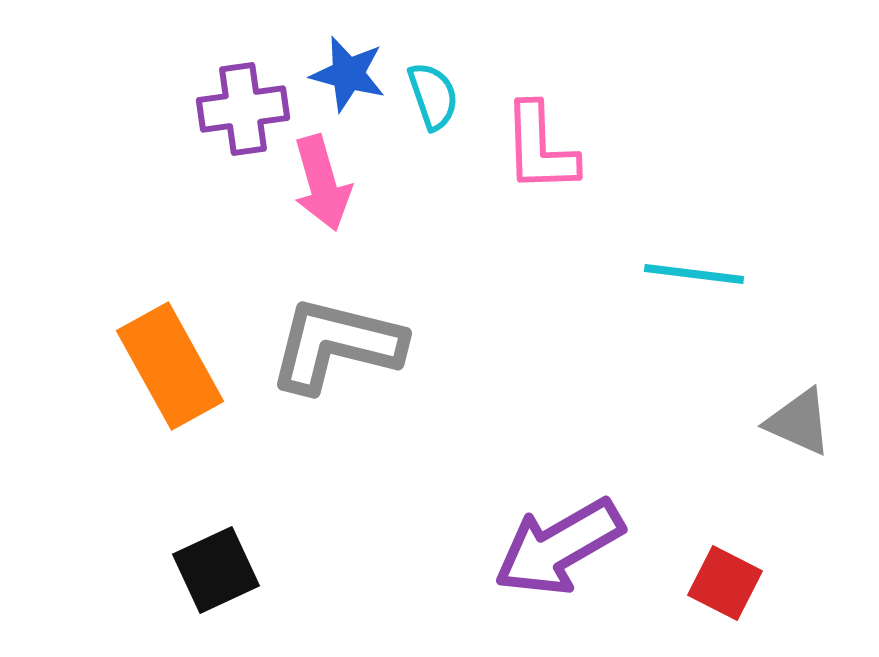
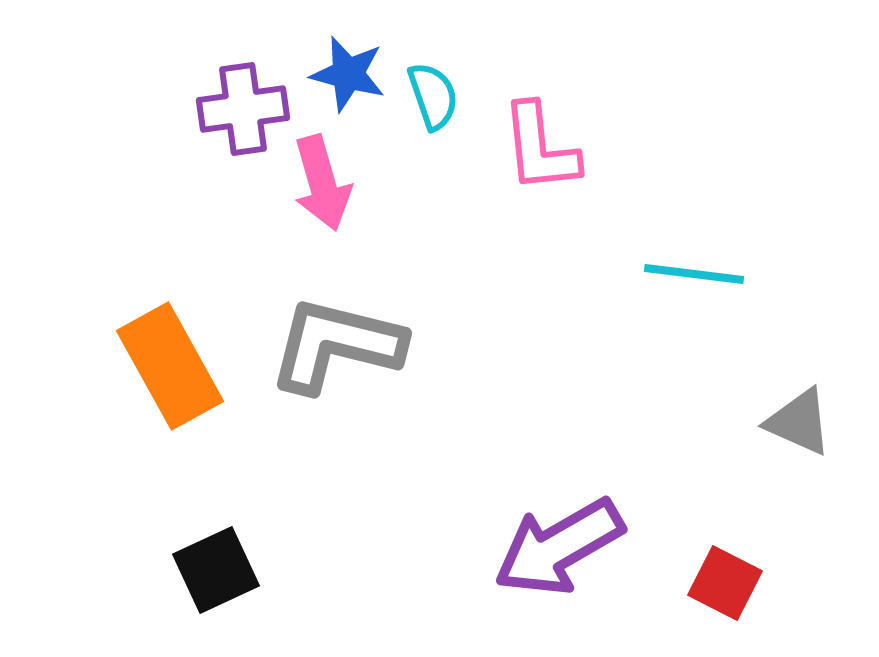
pink L-shape: rotated 4 degrees counterclockwise
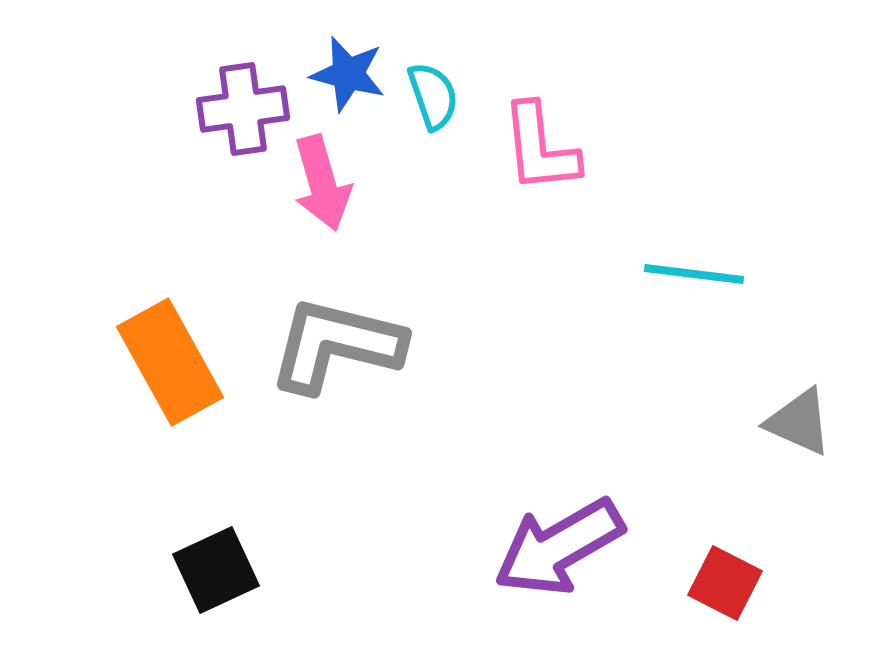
orange rectangle: moved 4 px up
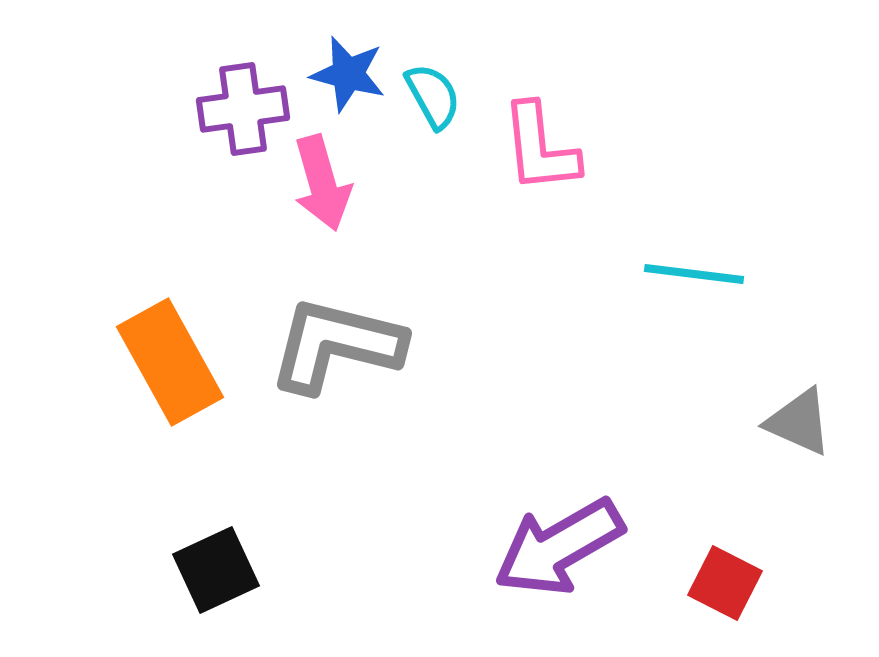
cyan semicircle: rotated 10 degrees counterclockwise
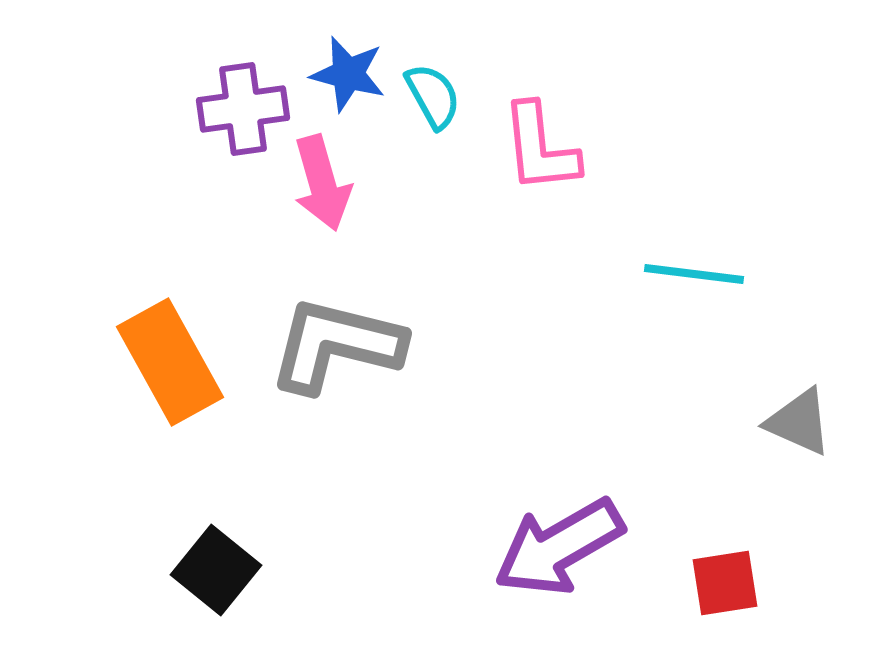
black square: rotated 26 degrees counterclockwise
red square: rotated 36 degrees counterclockwise
